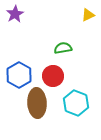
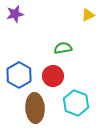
purple star: rotated 18 degrees clockwise
brown ellipse: moved 2 px left, 5 px down
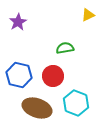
purple star: moved 3 px right, 8 px down; rotated 18 degrees counterclockwise
green semicircle: moved 2 px right
blue hexagon: rotated 15 degrees counterclockwise
brown ellipse: moved 2 px right; rotated 68 degrees counterclockwise
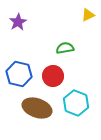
blue hexagon: moved 1 px up
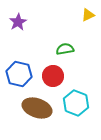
green semicircle: moved 1 px down
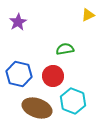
cyan hexagon: moved 3 px left, 2 px up
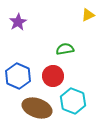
blue hexagon: moved 1 px left, 2 px down; rotated 10 degrees clockwise
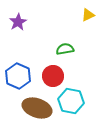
cyan hexagon: moved 2 px left; rotated 10 degrees counterclockwise
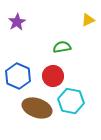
yellow triangle: moved 5 px down
purple star: moved 1 px left
green semicircle: moved 3 px left, 2 px up
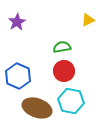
red circle: moved 11 px right, 5 px up
